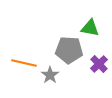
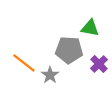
orange line: rotated 25 degrees clockwise
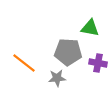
gray pentagon: moved 1 px left, 2 px down
purple cross: moved 1 px left, 1 px up; rotated 36 degrees counterclockwise
gray star: moved 7 px right, 3 px down; rotated 30 degrees clockwise
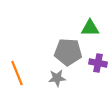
green triangle: rotated 12 degrees counterclockwise
orange line: moved 7 px left, 10 px down; rotated 30 degrees clockwise
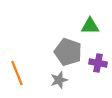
green triangle: moved 2 px up
gray pentagon: rotated 16 degrees clockwise
gray star: moved 2 px right, 2 px down; rotated 12 degrees counterclockwise
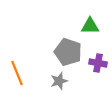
gray star: moved 1 px down
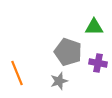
green triangle: moved 4 px right, 1 px down
